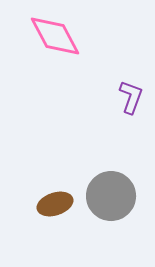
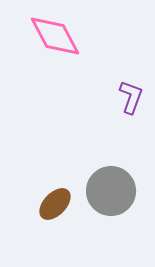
gray circle: moved 5 px up
brown ellipse: rotated 28 degrees counterclockwise
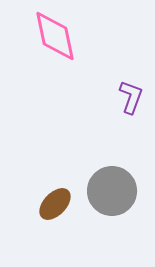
pink diamond: rotated 16 degrees clockwise
gray circle: moved 1 px right
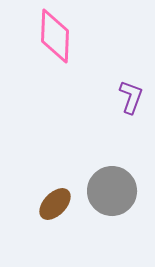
pink diamond: rotated 14 degrees clockwise
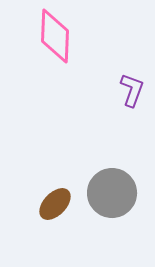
purple L-shape: moved 1 px right, 7 px up
gray circle: moved 2 px down
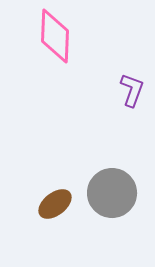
brown ellipse: rotated 8 degrees clockwise
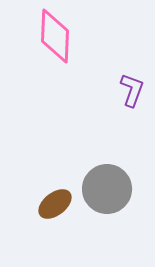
gray circle: moved 5 px left, 4 px up
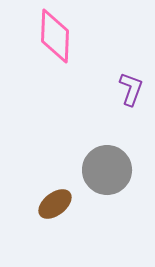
purple L-shape: moved 1 px left, 1 px up
gray circle: moved 19 px up
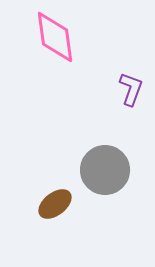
pink diamond: moved 1 px down; rotated 10 degrees counterclockwise
gray circle: moved 2 px left
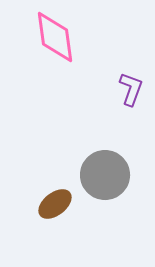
gray circle: moved 5 px down
